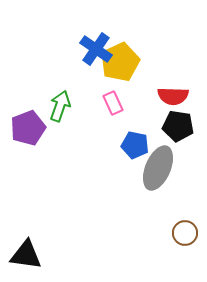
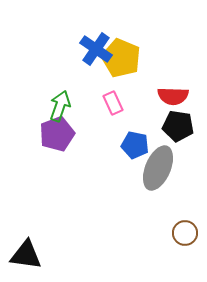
yellow pentagon: moved 1 px right, 4 px up; rotated 24 degrees counterclockwise
purple pentagon: moved 29 px right, 6 px down
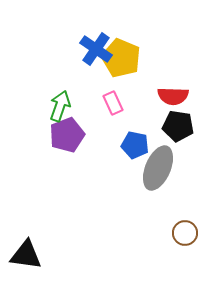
purple pentagon: moved 10 px right, 1 px down
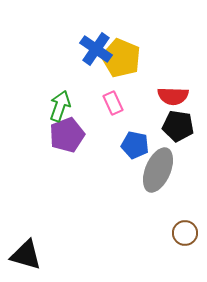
gray ellipse: moved 2 px down
black triangle: rotated 8 degrees clockwise
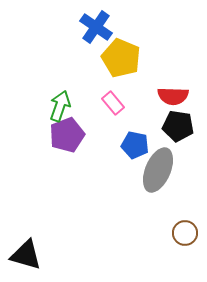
blue cross: moved 22 px up
pink rectangle: rotated 15 degrees counterclockwise
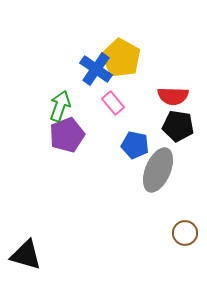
blue cross: moved 42 px down
yellow pentagon: rotated 6 degrees clockwise
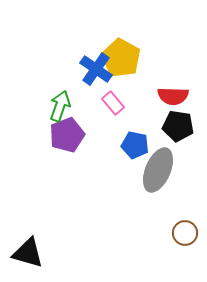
black triangle: moved 2 px right, 2 px up
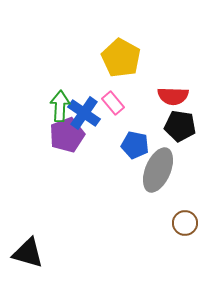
blue cross: moved 12 px left, 44 px down
green arrow: rotated 16 degrees counterclockwise
black pentagon: moved 2 px right
brown circle: moved 10 px up
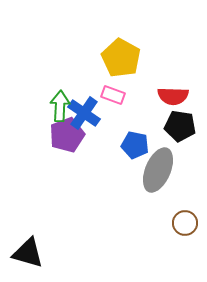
pink rectangle: moved 8 px up; rotated 30 degrees counterclockwise
